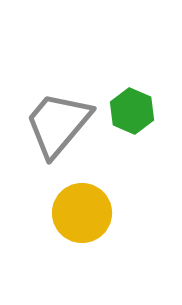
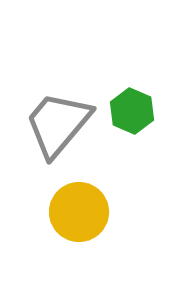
yellow circle: moved 3 px left, 1 px up
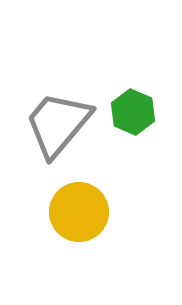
green hexagon: moved 1 px right, 1 px down
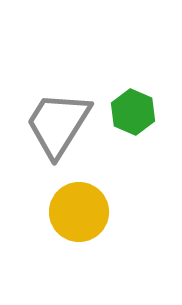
gray trapezoid: rotated 8 degrees counterclockwise
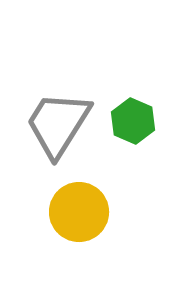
green hexagon: moved 9 px down
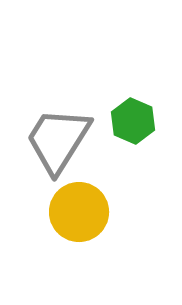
gray trapezoid: moved 16 px down
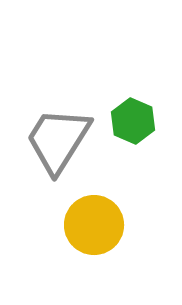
yellow circle: moved 15 px right, 13 px down
